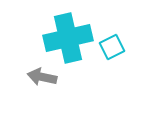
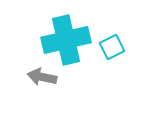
cyan cross: moved 2 px left, 2 px down
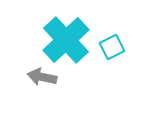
cyan cross: rotated 30 degrees counterclockwise
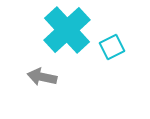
cyan cross: moved 1 px right, 10 px up
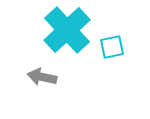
cyan square: rotated 15 degrees clockwise
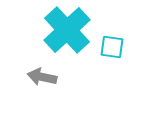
cyan square: rotated 20 degrees clockwise
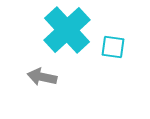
cyan square: moved 1 px right
